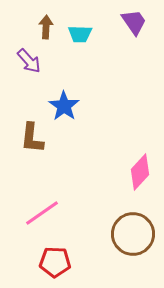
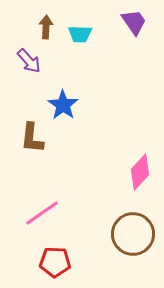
blue star: moved 1 px left, 1 px up
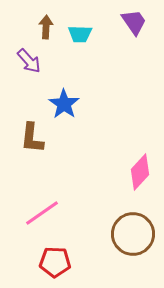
blue star: moved 1 px right, 1 px up
